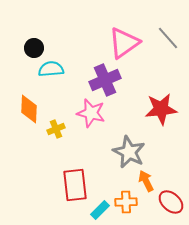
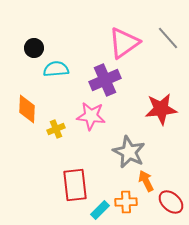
cyan semicircle: moved 5 px right
orange diamond: moved 2 px left
pink star: moved 3 px down; rotated 8 degrees counterclockwise
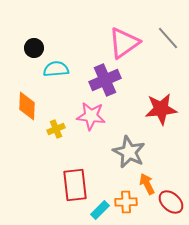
orange diamond: moved 3 px up
orange arrow: moved 1 px right, 3 px down
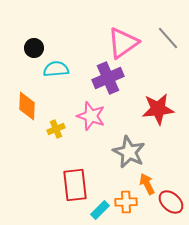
pink triangle: moved 1 px left
purple cross: moved 3 px right, 2 px up
red star: moved 3 px left
pink star: rotated 12 degrees clockwise
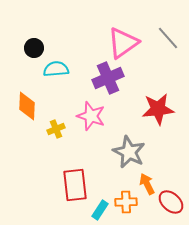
cyan rectangle: rotated 12 degrees counterclockwise
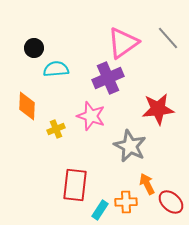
gray star: moved 1 px right, 6 px up
red rectangle: rotated 12 degrees clockwise
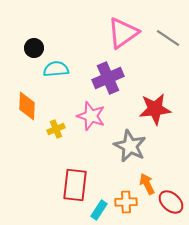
gray line: rotated 15 degrees counterclockwise
pink triangle: moved 10 px up
red star: moved 3 px left
cyan rectangle: moved 1 px left
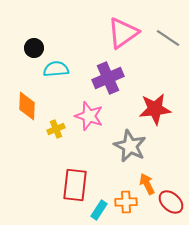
pink star: moved 2 px left
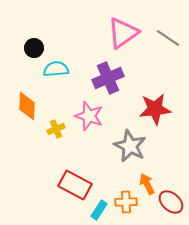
red rectangle: rotated 68 degrees counterclockwise
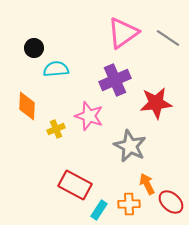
purple cross: moved 7 px right, 2 px down
red star: moved 1 px right, 6 px up
orange cross: moved 3 px right, 2 px down
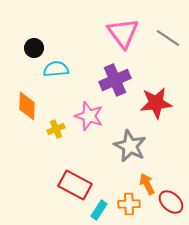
pink triangle: rotated 32 degrees counterclockwise
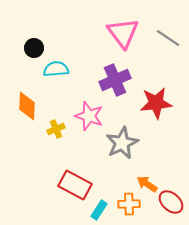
gray star: moved 8 px left, 3 px up; rotated 20 degrees clockwise
orange arrow: rotated 30 degrees counterclockwise
